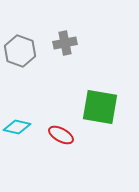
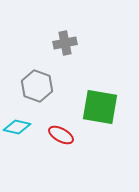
gray hexagon: moved 17 px right, 35 px down
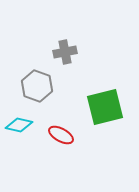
gray cross: moved 9 px down
green square: moved 5 px right; rotated 24 degrees counterclockwise
cyan diamond: moved 2 px right, 2 px up
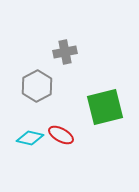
gray hexagon: rotated 12 degrees clockwise
cyan diamond: moved 11 px right, 13 px down
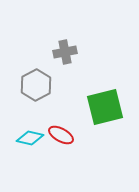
gray hexagon: moved 1 px left, 1 px up
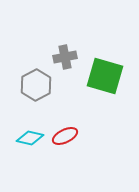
gray cross: moved 5 px down
green square: moved 31 px up; rotated 30 degrees clockwise
red ellipse: moved 4 px right, 1 px down; rotated 55 degrees counterclockwise
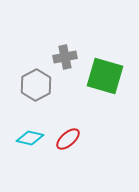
red ellipse: moved 3 px right, 3 px down; rotated 15 degrees counterclockwise
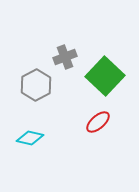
gray cross: rotated 10 degrees counterclockwise
green square: rotated 27 degrees clockwise
red ellipse: moved 30 px right, 17 px up
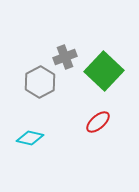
green square: moved 1 px left, 5 px up
gray hexagon: moved 4 px right, 3 px up
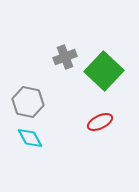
gray hexagon: moved 12 px left, 20 px down; rotated 20 degrees counterclockwise
red ellipse: moved 2 px right; rotated 15 degrees clockwise
cyan diamond: rotated 48 degrees clockwise
